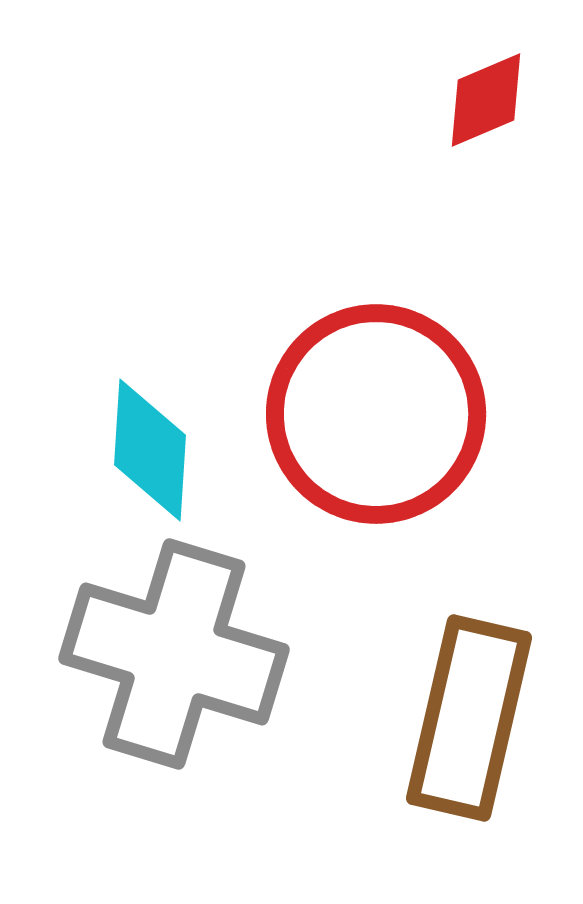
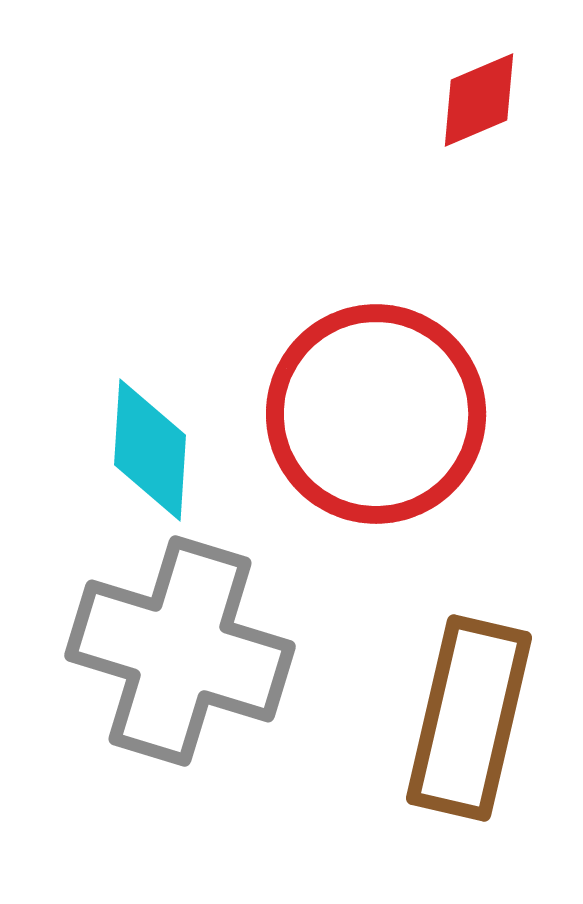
red diamond: moved 7 px left
gray cross: moved 6 px right, 3 px up
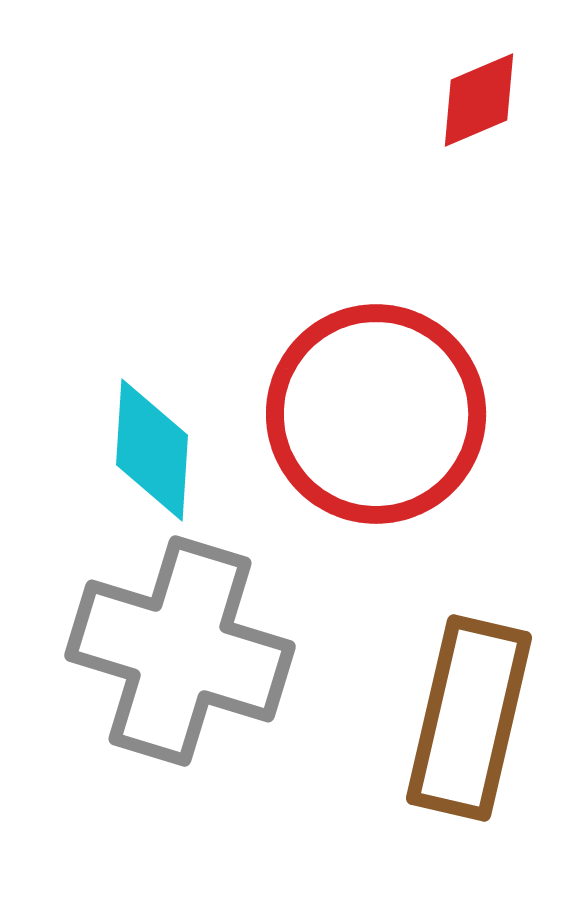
cyan diamond: moved 2 px right
